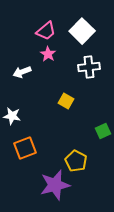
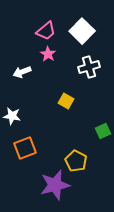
white cross: rotated 10 degrees counterclockwise
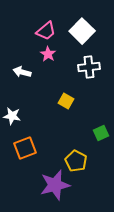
white cross: rotated 10 degrees clockwise
white arrow: rotated 36 degrees clockwise
green square: moved 2 px left, 2 px down
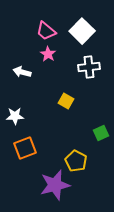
pink trapezoid: rotated 80 degrees clockwise
white star: moved 3 px right; rotated 12 degrees counterclockwise
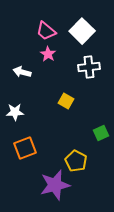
white star: moved 4 px up
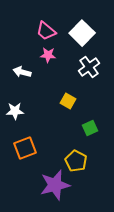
white square: moved 2 px down
pink star: moved 1 px down; rotated 28 degrees counterclockwise
white cross: rotated 30 degrees counterclockwise
yellow square: moved 2 px right
white star: moved 1 px up
green square: moved 11 px left, 5 px up
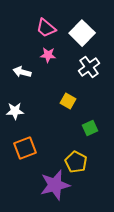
pink trapezoid: moved 3 px up
yellow pentagon: moved 1 px down
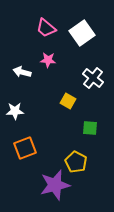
white square: rotated 10 degrees clockwise
pink star: moved 5 px down
white cross: moved 4 px right, 11 px down; rotated 15 degrees counterclockwise
green square: rotated 28 degrees clockwise
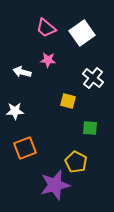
yellow square: rotated 14 degrees counterclockwise
